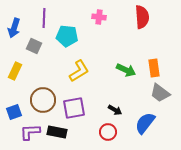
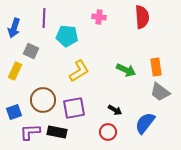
gray square: moved 3 px left, 5 px down
orange rectangle: moved 2 px right, 1 px up
gray trapezoid: moved 1 px up
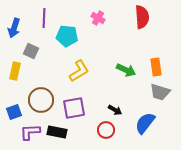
pink cross: moved 1 px left, 1 px down; rotated 24 degrees clockwise
yellow rectangle: rotated 12 degrees counterclockwise
gray trapezoid: rotated 20 degrees counterclockwise
brown circle: moved 2 px left
red circle: moved 2 px left, 2 px up
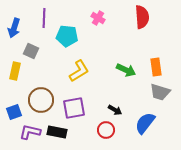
purple L-shape: rotated 15 degrees clockwise
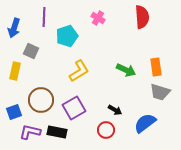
purple line: moved 1 px up
cyan pentagon: rotated 25 degrees counterclockwise
purple square: rotated 20 degrees counterclockwise
blue semicircle: rotated 15 degrees clockwise
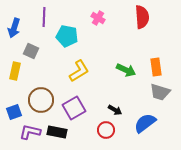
cyan pentagon: rotated 30 degrees clockwise
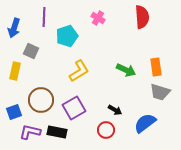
cyan pentagon: rotated 30 degrees counterclockwise
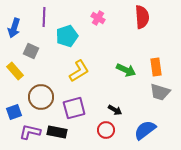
yellow rectangle: rotated 54 degrees counterclockwise
brown circle: moved 3 px up
purple square: rotated 15 degrees clockwise
blue semicircle: moved 7 px down
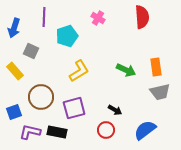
gray trapezoid: rotated 30 degrees counterclockwise
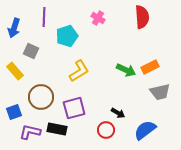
orange rectangle: moved 6 px left; rotated 72 degrees clockwise
black arrow: moved 3 px right, 3 px down
black rectangle: moved 3 px up
